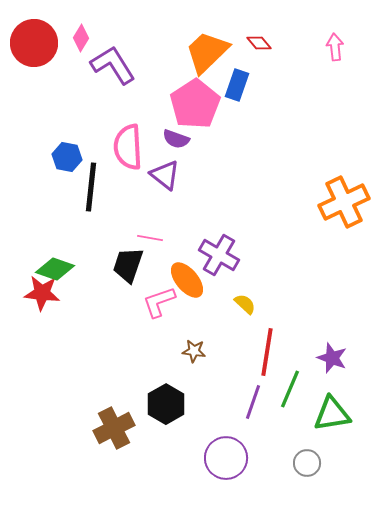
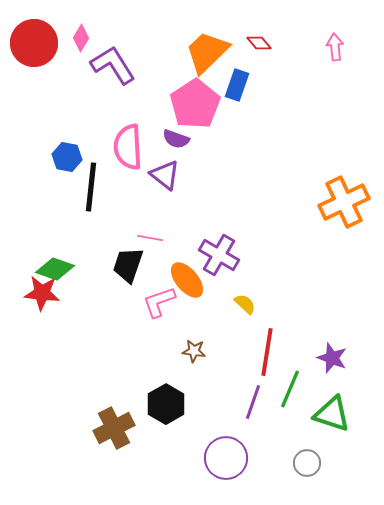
green triangle: rotated 27 degrees clockwise
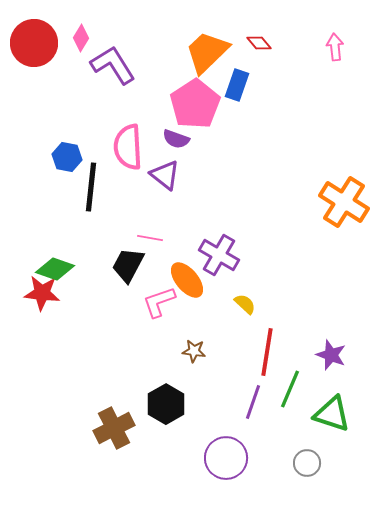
orange cross: rotated 33 degrees counterclockwise
black trapezoid: rotated 9 degrees clockwise
purple star: moved 1 px left, 3 px up
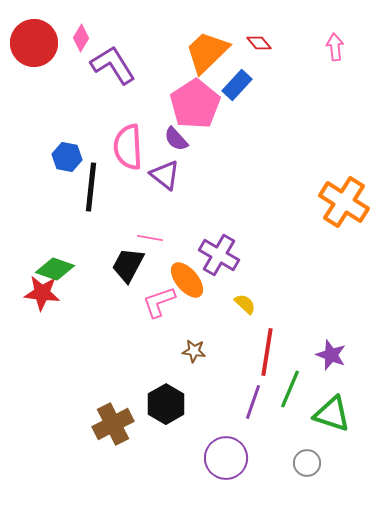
blue rectangle: rotated 24 degrees clockwise
purple semicircle: rotated 28 degrees clockwise
brown cross: moved 1 px left, 4 px up
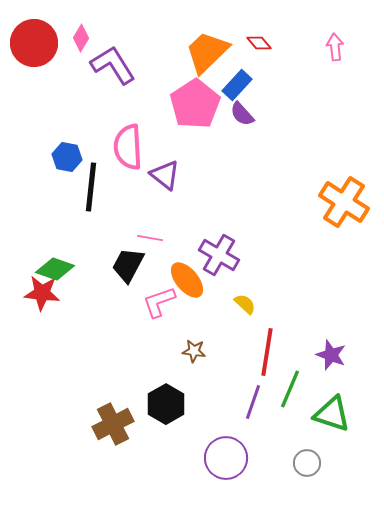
purple semicircle: moved 66 px right, 25 px up
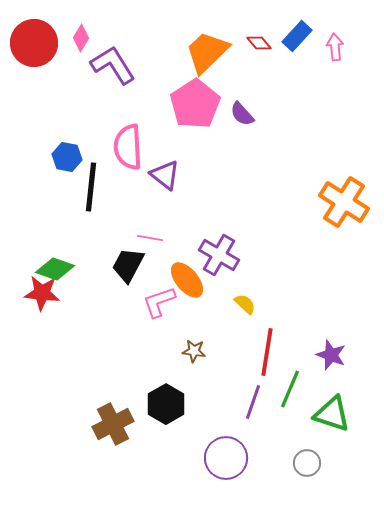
blue rectangle: moved 60 px right, 49 px up
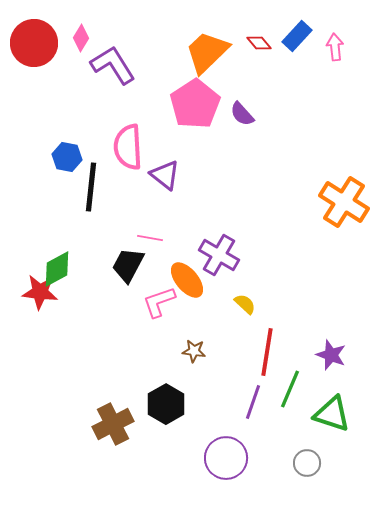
green diamond: moved 2 px right; rotated 48 degrees counterclockwise
red star: moved 2 px left, 1 px up
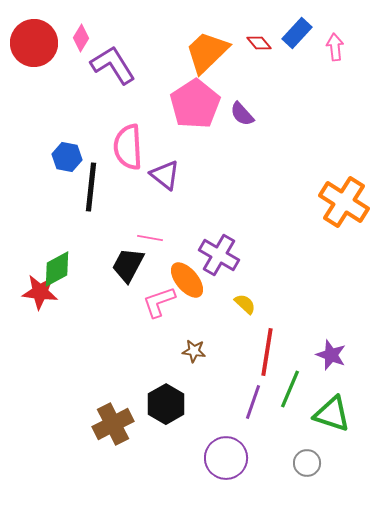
blue rectangle: moved 3 px up
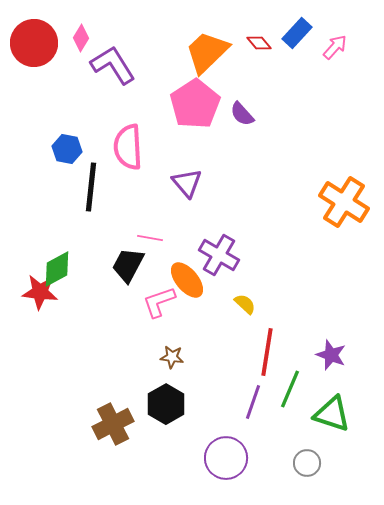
pink arrow: rotated 48 degrees clockwise
blue hexagon: moved 8 px up
purple triangle: moved 22 px right, 8 px down; rotated 12 degrees clockwise
brown star: moved 22 px left, 6 px down
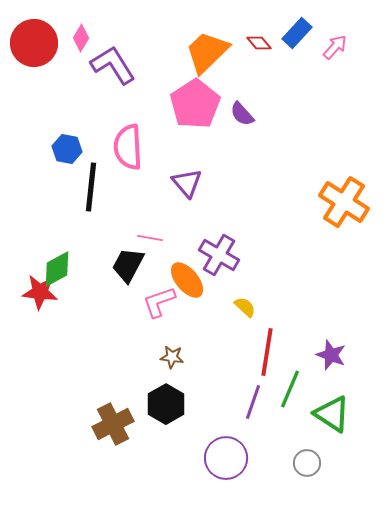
yellow semicircle: moved 3 px down
green triangle: rotated 15 degrees clockwise
